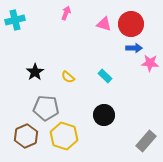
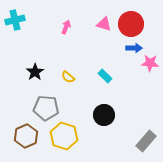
pink arrow: moved 14 px down
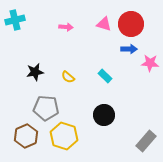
pink arrow: rotated 72 degrees clockwise
blue arrow: moved 5 px left, 1 px down
black star: rotated 24 degrees clockwise
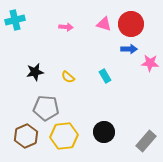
cyan rectangle: rotated 16 degrees clockwise
black circle: moved 17 px down
yellow hexagon: rotated 24 degrees counterclockwise
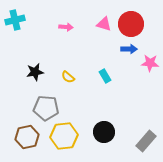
brown hexagon: moved 1 px right, 1 px down; rotated 10 degrees clockwise
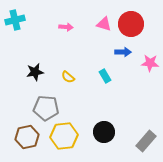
blue arrow: moved 6 px left, 3 px down
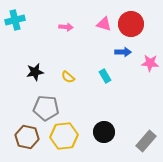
brown hexagon: rotated 25 degrees clockwise
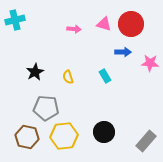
pink arrow: moved 8 px right, 2 px down
black star: rotated 18 degrees counterclockwise
yellow semicircle: rotated 32 degrees clockwise
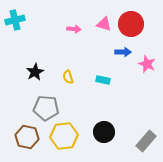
pink star: moved 3 px left, 1 px down; rotated 18 degrees clockwise
cyan rectangle: moved 2 px left, 4 px down; rotated 48 degrees counterclockwise
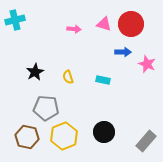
yellow hexagon: rotated 16 degrees counterclockwise
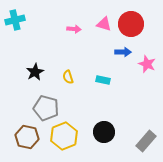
gray pentagon: rotated 10 degrees clockwise
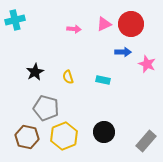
pink triangle: rotated 42 degrees counterclockwise
